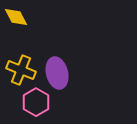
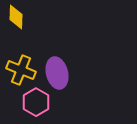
yellow diamond: rotated 30 degrees clockwise
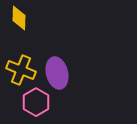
yellow diamond: moved 3 px right, 1 px down
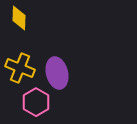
yellow cross: moved 1 px left, 2 px up
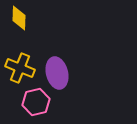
pink hexagon: rotated 16 degrees clockwise
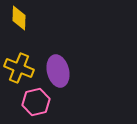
yellow cross: moved 1 px left
purple ellipse: moved 1 px right, 2 px up
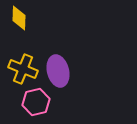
yellow cross: moved 4 px right, 1 px down
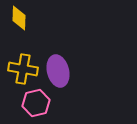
yellow cross: rotated 12 degrees counterclockwise
pink hexagon: moved 1 px down
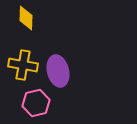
yellow diamond: moved 7 px right
yellow cross: moved 4 px up
